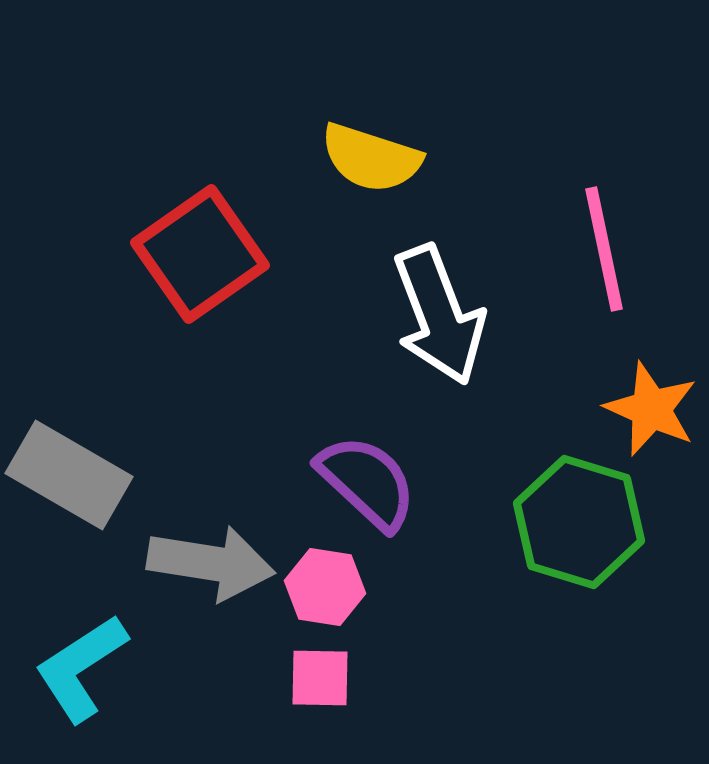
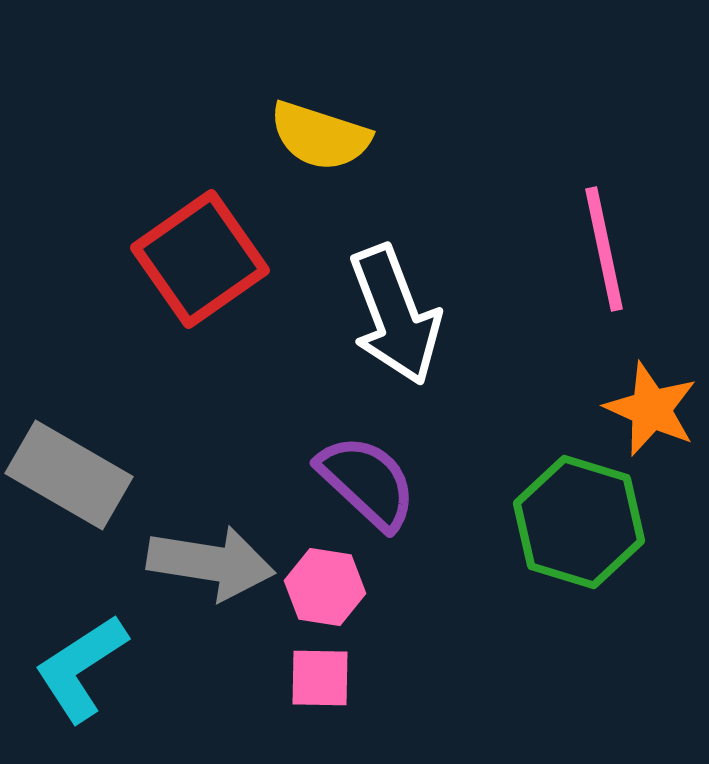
yellow semicircle: moved 51 px left, 22 px up
red square: moved 5 px down
white arrow: moved 44 px left
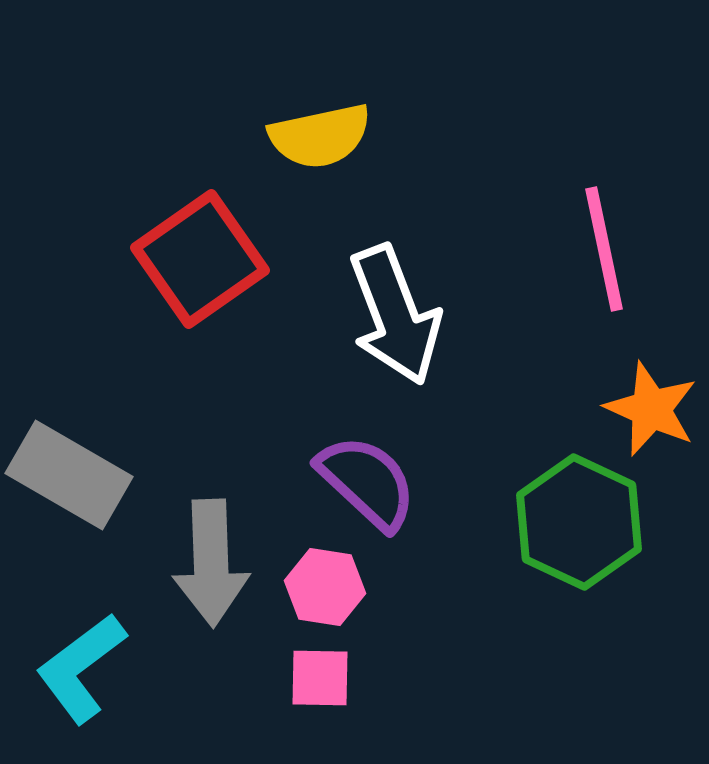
yellow semicircle: rotated 30 degrees counterclockwise
green hexagon: rotated 8 degrees clockwise
gray arrow: rotated 79 degrees clockwise
cyan L-shape: rotated 4 degrees counterclockwise
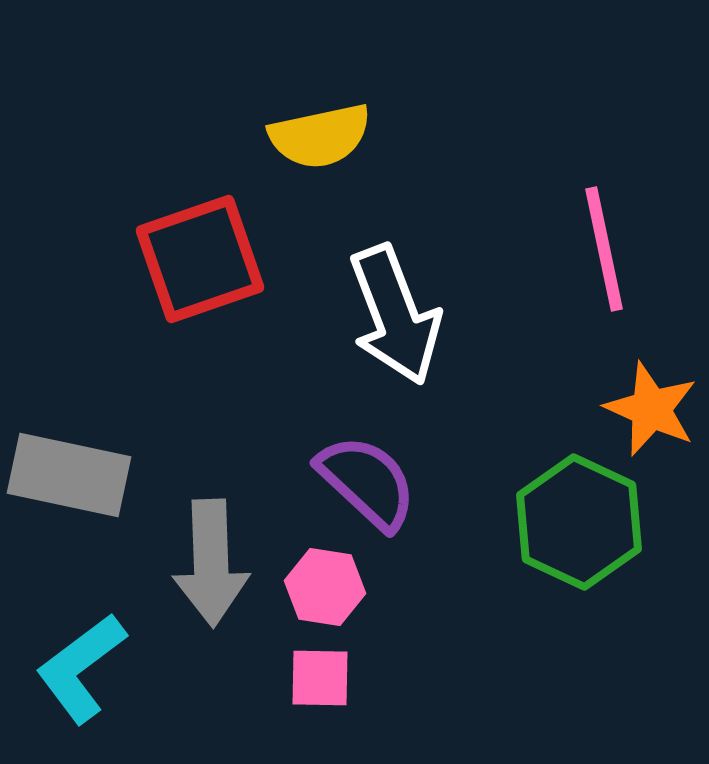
red square: rotated 16 degrees clockwise
gray rectangle: rotated 18 degrees counterclockwise
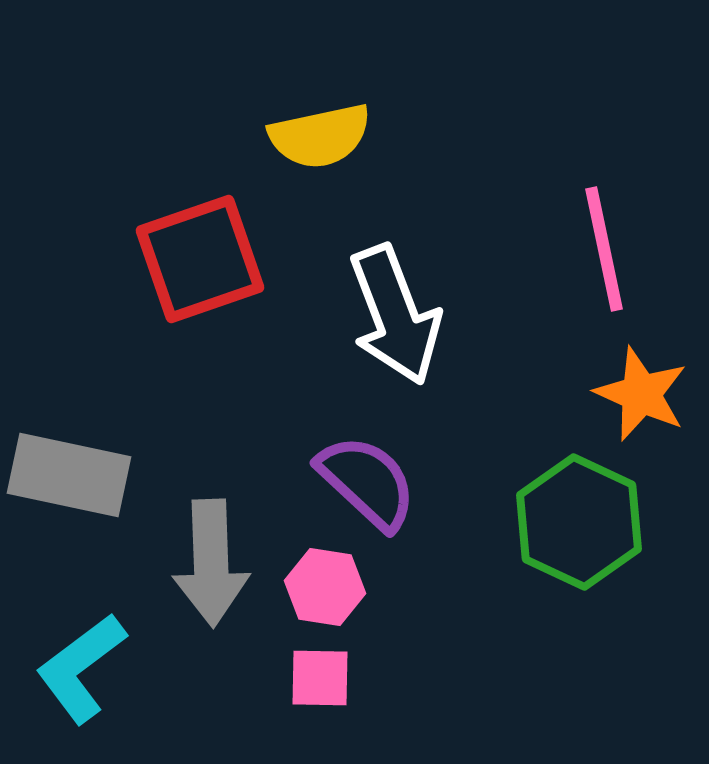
orange star: moved 10 px left, 15 px up
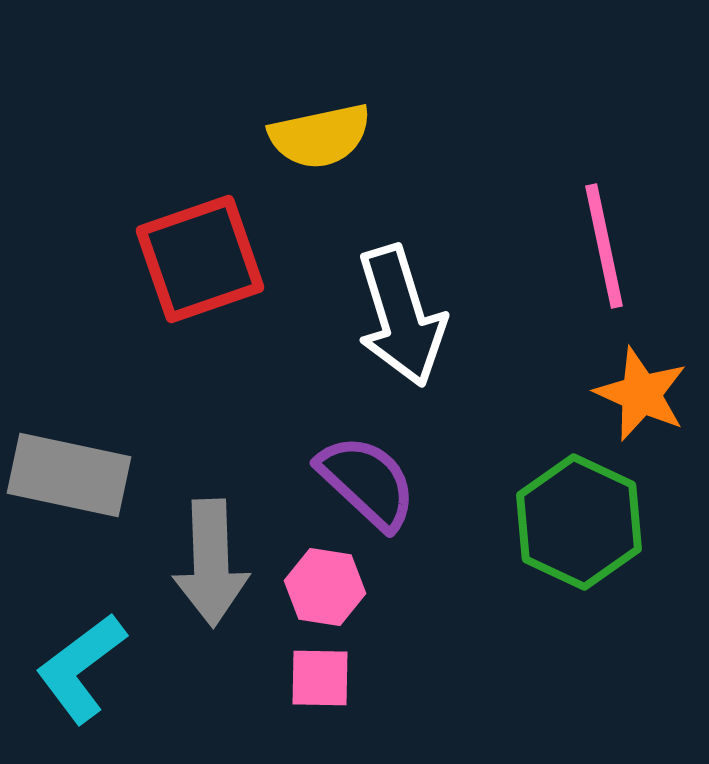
pink line: moved 3 px up
white arrow: moved 6 px right, 1 px down; rotated 4 degrees clockwise
